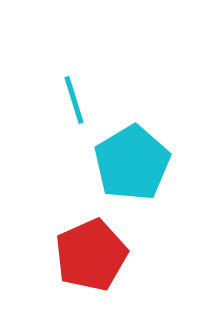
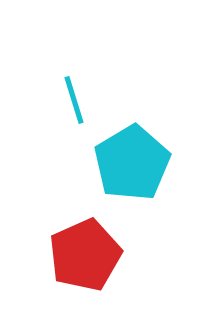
red pentagon: moved 6 px left
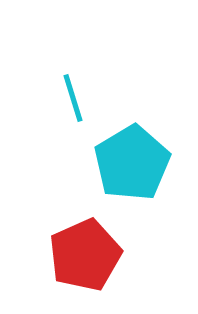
cyan line: moved 1 px left, 2 px up
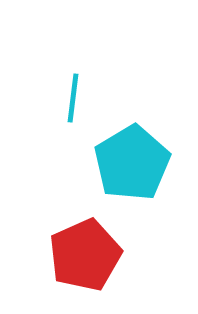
cyan line: rotated 24 degrees clockwise
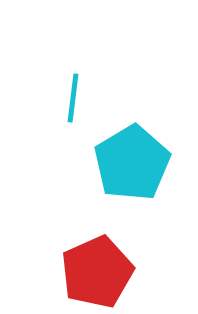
red pentagon: moved 12 px right, 17 px down
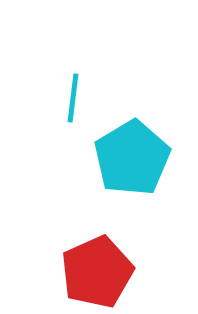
cyan pentagon: moved 5 px up
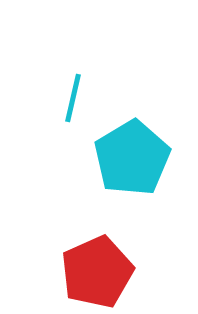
cyan line: rotated 6 degrees clockwise
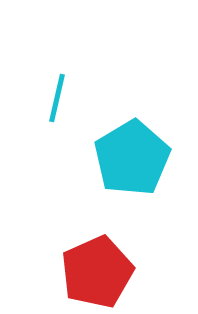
cyan line: moved 16 px left
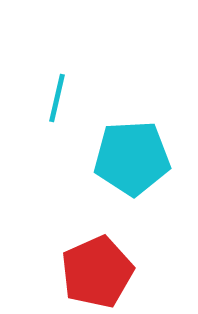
cyan pentagon: rotated 28 degrees clockwise
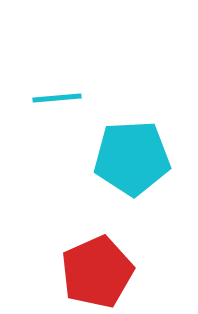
cyan line: rotated 72 degrees clockwise
